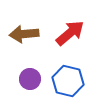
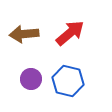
purple circle: moved 1 px right
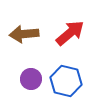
blue hexagon: moved 2 px left
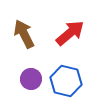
brown arrow: rotated 68 degrees clockwise
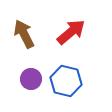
red arrow: moved 1 px right, 1 px up
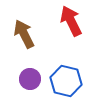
red arrow: moved 11 px up; rotated 76 degrees counterclockwise
purple circle: moved 1 px left
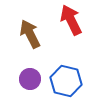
red arrow: moved 1 px up
brown arrow: moved 6 px right
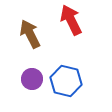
purple circle: moved 2 px right
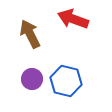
red arrow: moved 2 px right, 1 px up; rotated 44 degrees counterclockwise
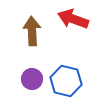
brown arrow: moved 2 px right, 3 px up; rotated 24 degrees clockwise
